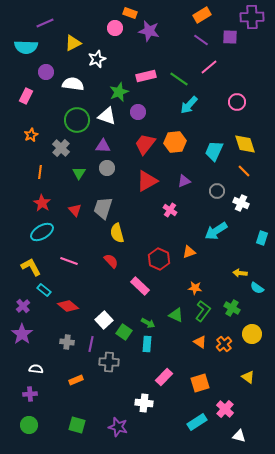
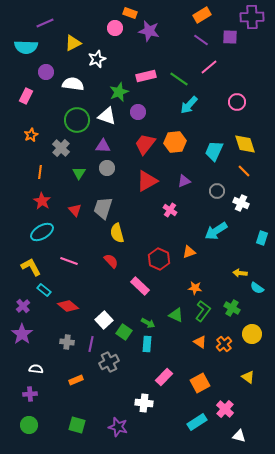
red star at (42, 203): moved 2 px up
gray cross at (109, 362): rotated 30 degrees counterclockwise
orange square at (200, 383): rotated 12 degrees counterclockwise
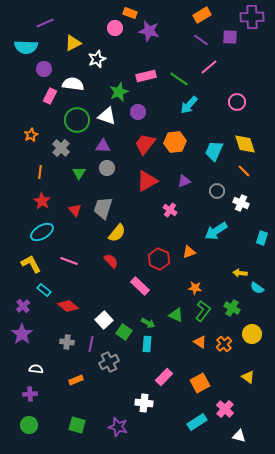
purple circle at (46, 72): moved 2 px left, 3 px up
pink rectangle at (26, 96): moved 24 px right
yellow semicircle at (117, 233): rotated 126 degrees counterclockwise
yellow L-shape at (31, 267): moved 3 px up
